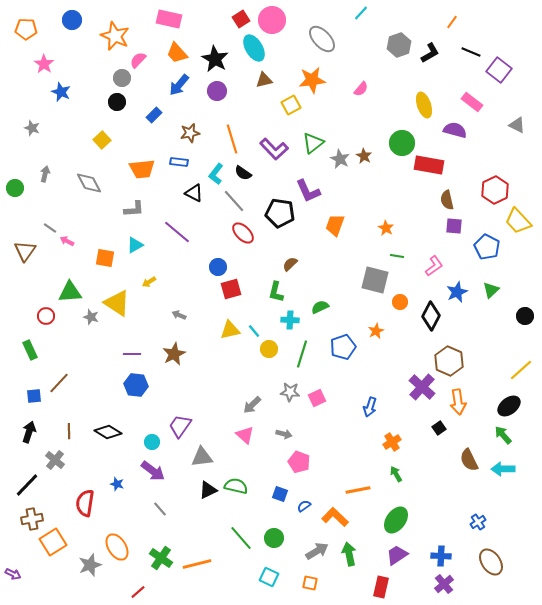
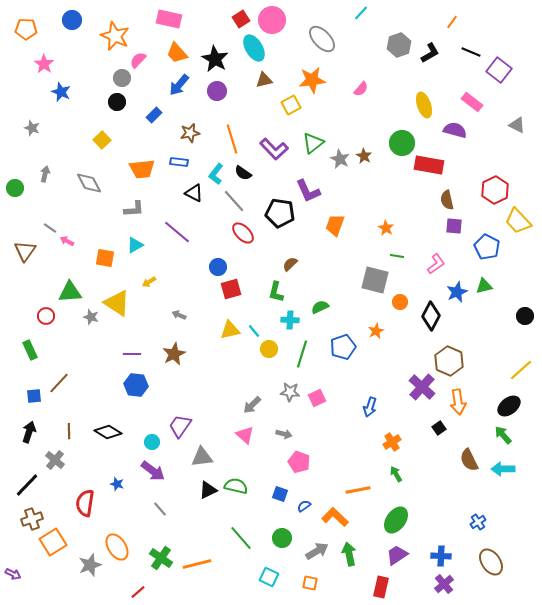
pink L-shape at (434, 266): moved 2 px right, 2 px up
green triangle at (491, 290): moved 7 px left, 4 px up; rotated 30 degrees clockwise
brown cross at (32, 519): rotated 10 degrees counterclockwise
green circle at (274, 538): moved 8 px right
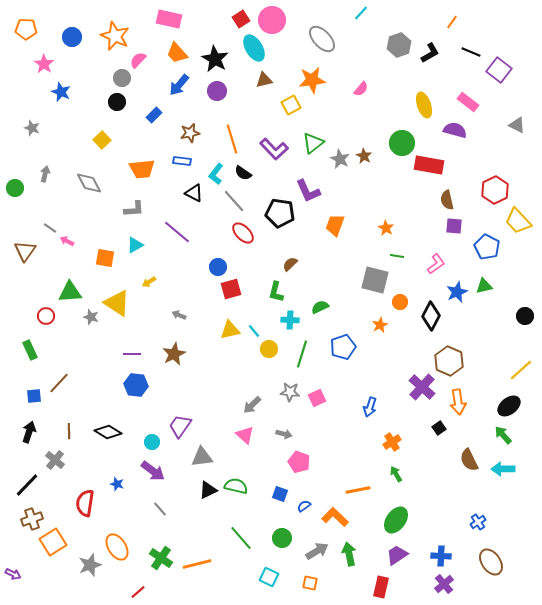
blue circle at (72, 20): moved 17 px down
pink rectangle at (472, 102): moved 4 px left
blue rectangle at (179, 162): moved 3 px right, 1 px up
orange star at (376, 331): moved 4 px right, 6 px up
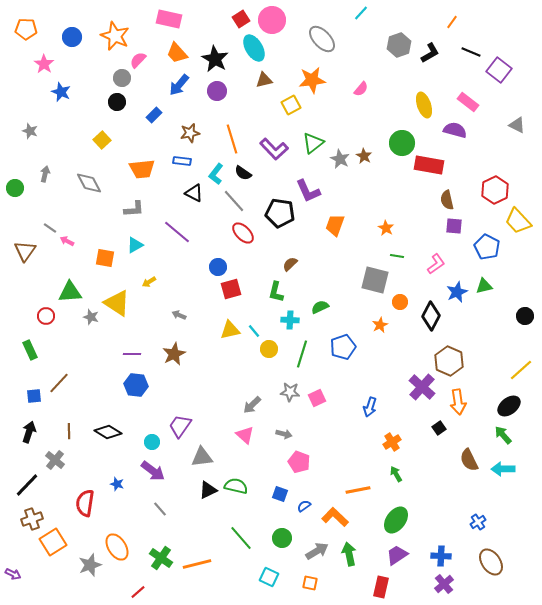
gray star at (32, 128): moved 2 px left, 3 px down
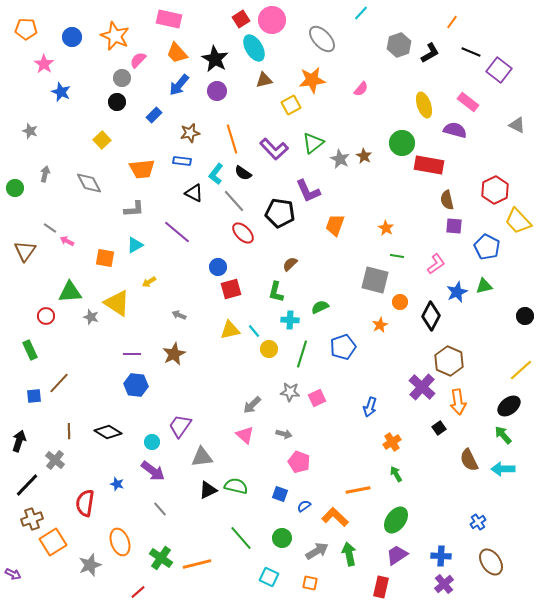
black arrow at (29, 432): moved 10 px left, 9 px down
orange ellipse at (117, 547): moved 3 px right, 5 px up; rotated 12 degrees clockwise
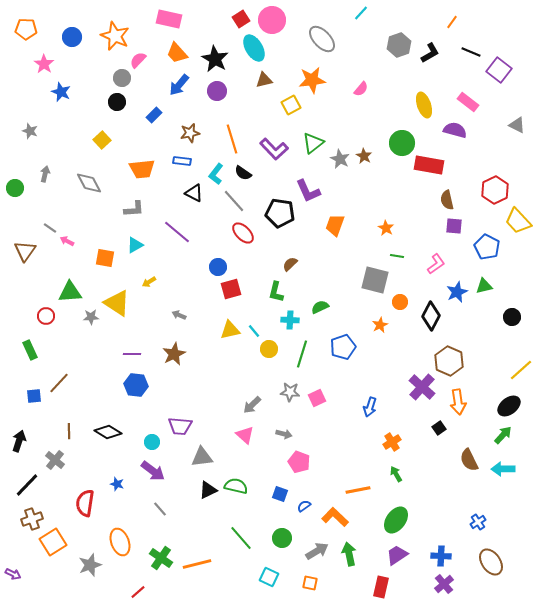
black circle at (525, 316): moved 13 px left, 1 px down
gray star at (91, 317): rotated 21 degrees counterclockwise
purple trapezoid at (180, 426): rotated 120 degrees counterclockwise
green arrow at (503, 435): rotated 84 degrees clockwise
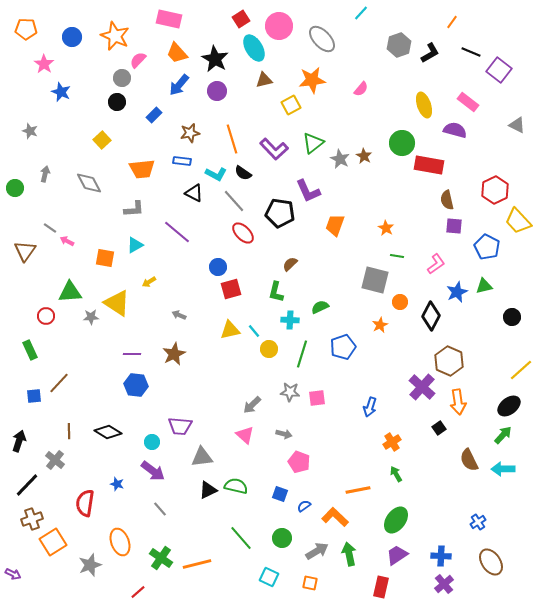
pink circle at (272, 20): moved 7 px right, 6 px down
cyan L-shape at (216, 174): rotated 100 degrees counterclockwise
pink square at (317, 398): rotated 18 degrees clockwise
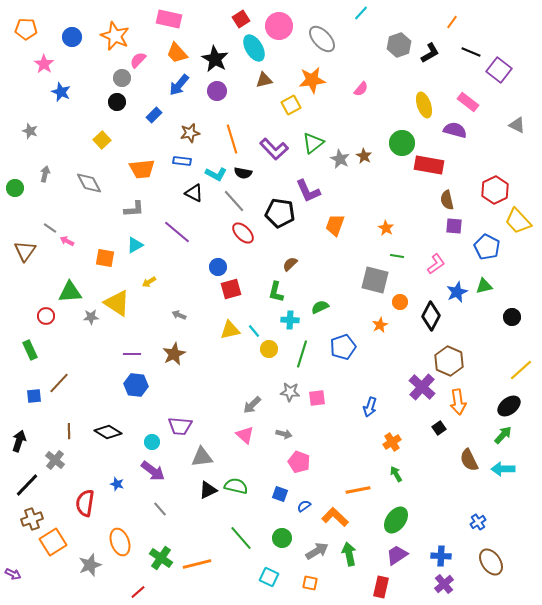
black semicircle at (243, 173): rotated 24 degrees counterclockwise
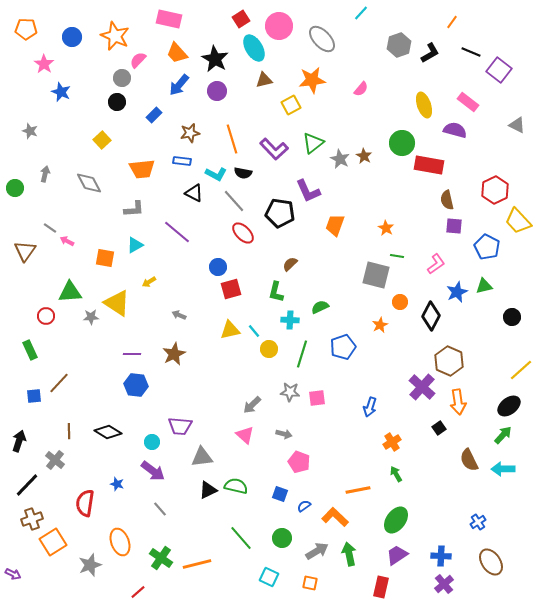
gray square at (375, 280): moved 1 px right, 5 px up
